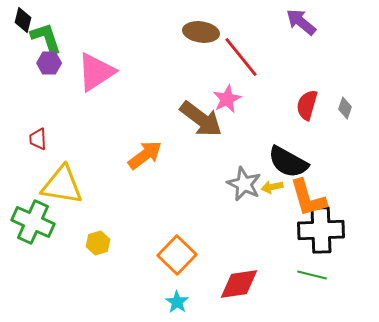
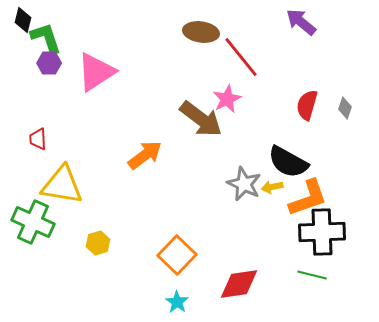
orange L-shape: rotated 93 degrees counterclockwise
black cross: moved 1 px right, 2 px down
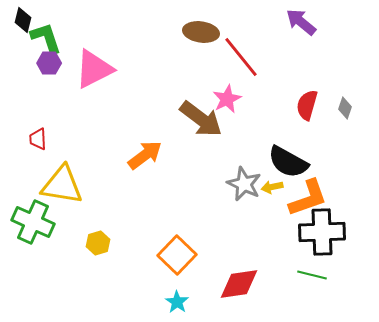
pink triangle: moved 2 px left, 3 px up; rotated 6 degrees clockwise
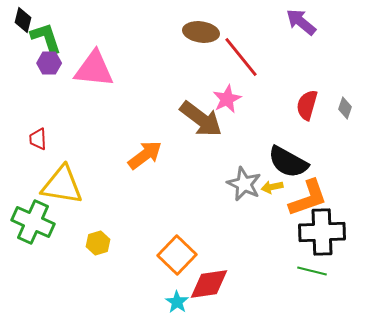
pink triangle: rotated 33 degrees clockwise
green line: moved 4 px up
red diamond: moved 30 px left
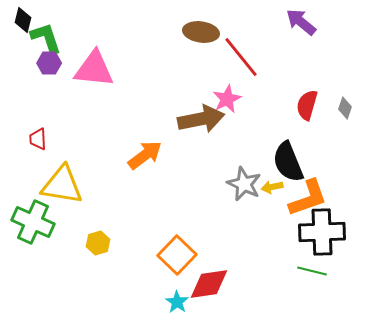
brown arrow: rotated 48 degrees counterclockwise
black semicircle: rotated 39 degrees clockwise
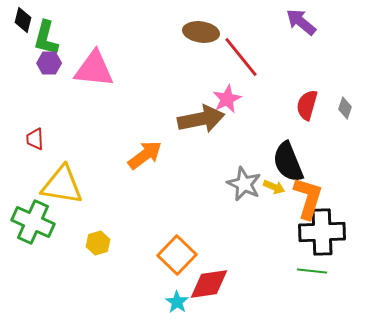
green L-shape: rotated 147 degrees counterclockwise
red trapezoid: moved 3 px left
yellow arrow: moved 2 px right; rotated 145 degrees counterclockwise
orange L-shape: rotated 54 degrees counterclockwise
green line: rotated 8 degrees counterclockwise
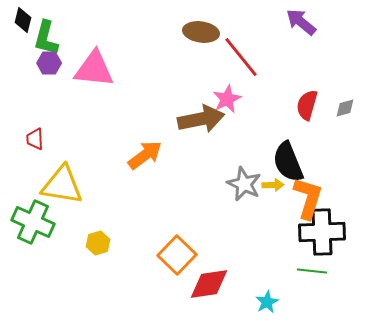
gray diamond: rotated 55 degrees clockwise
yellow arrow: moved 1 px left, 2 px up; rotated 25 degrees counterclockwise
cyan star: moved 90 px right; rotated 10 degrees clockwise
